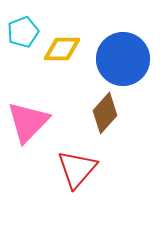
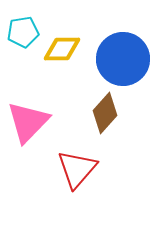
cyan pentagon: rotated 12 degrees clockwise
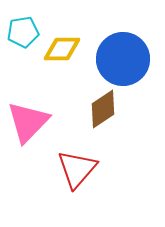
brown diamond: moved 2 px left, 4 px up; rotated 15 degrees clockwise
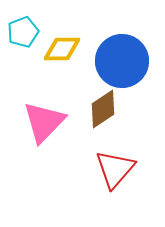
cyan pentagon: rotated 12 degrees counterclockwise
blue circle: moved 1 px left, 2 px down
pink triangle: moved 16 px right
red triangle: moved 38 px right
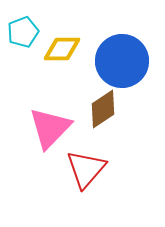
pink triangle: moved 6 px right, 6 px down
red triangle: moved 29 px left
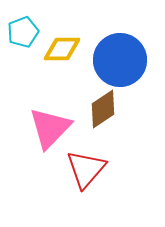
blue circle: moved 2 px left, 1 px up
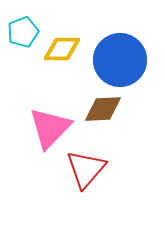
brown diamond: rotated 30 degrees clockwise
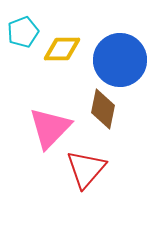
brown diamond: rotated 75 degrees counterclockwise
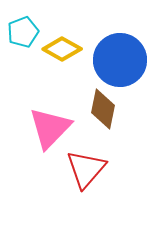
yellow diamond: rotated 30 degrees clockwise
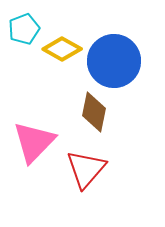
cyan pentagon: moved 1 px right, 3 px up
blue circle: moved 6 px left, 1 px down
brown diamond: moved 9 px left, 3 px down
pink triangle: moved 16 px left, 14 px down
